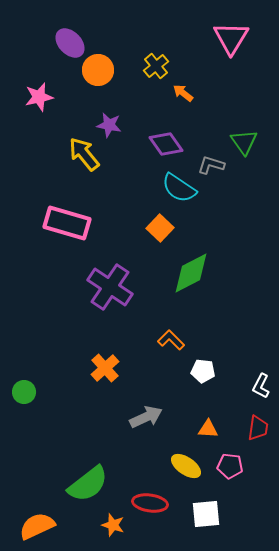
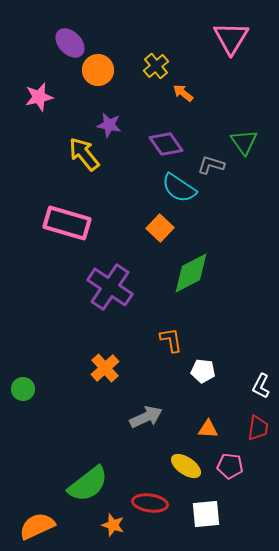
orange L-shape: rotated 36 degrees clockwise
green circle: moved 1 px left, 3 px up
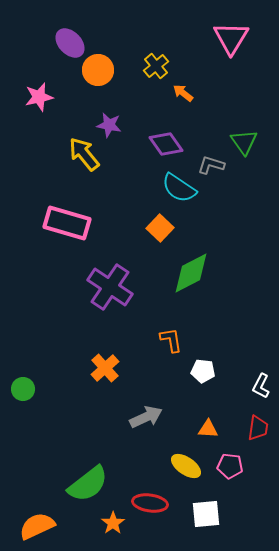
orange star: moved 2 px up; rotated 20 degrees clockwise
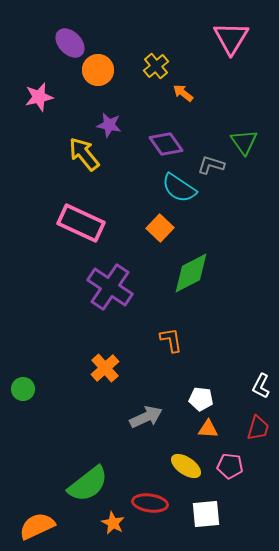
pink rectangle: moved 14 px right; rotated 9 degrees clockwise
white pentagon: moved 2 px left, 28 px down
red trapezoid: rotated 8 degrees clockwise
orange star: rotated 10 degrees counterclockwise
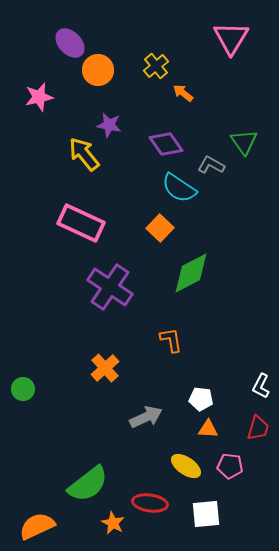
gray L-shape: rotated 12 degrees clockwise
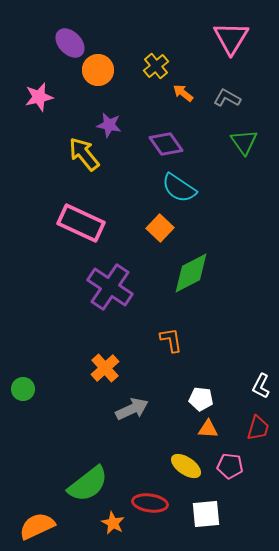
gray L-shape: moved 16 px right, 67 px up
gray arrow: moved 14 px left, 8 px up
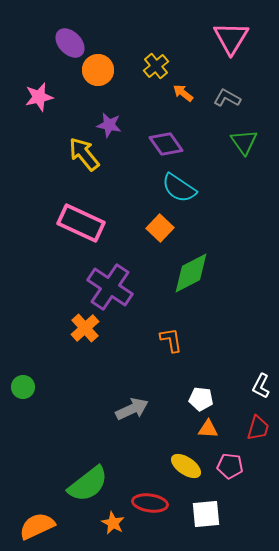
orange cross: moved 20 px left, 40 px up
green circle: moved 2 px up
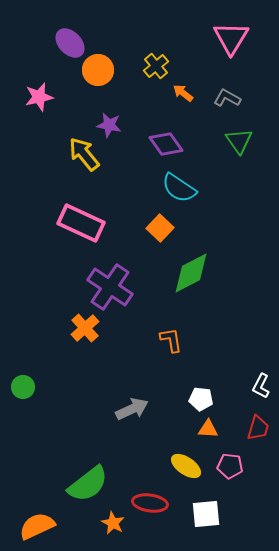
green triangle: moved 5 px left, 1 px up
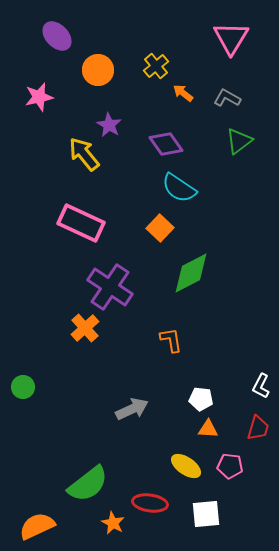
purple ellipse: moved 13 px left, 7 px up
purple star: rotated 20 degrees clockwise
green triangle: rotated 28 degrees clockwise
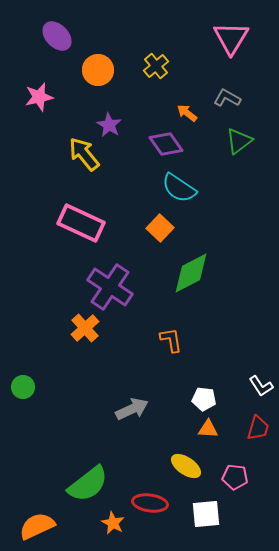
orange arrow: moved 4 px right, 20 px down
white L-shape: rotated 60 degrees counterclockwise
white pentagon: moved 3 px right
pink pentagon: moved 5 px right, 11 px down
